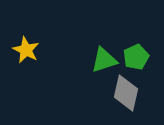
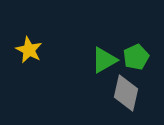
yellow star: moved 3 px right
green triangle: rotated 12 degrees counterclockwise
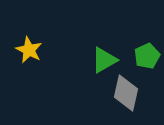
green pentagon: moved 11 px right, 1 px up
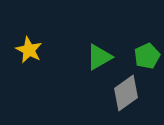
green triangle: moved 5 px left, 3 px up
gray diamond: rotated 42 degrees clockwise
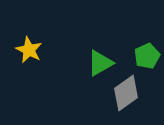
green triangle: moved 1 px right, 6 px down
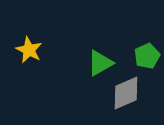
gray diamond: rotated 12 degrees clockwise
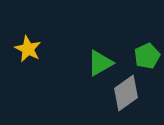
yellow star: moved 1 px left, 1 px up
gray diamond: rotated 12 degrees counterclockwise
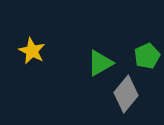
yellow star: moved 4 px right, 2 px down
gray diamond: moved 1 px down; rotated 15 degrees counterclockwise
